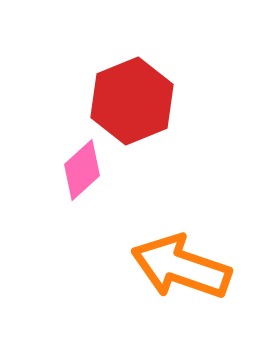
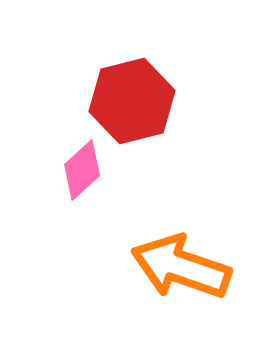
red hexagon: rotated 8 degrees clockwise
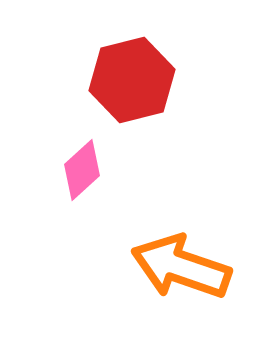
red hexagon: moved 21 px up
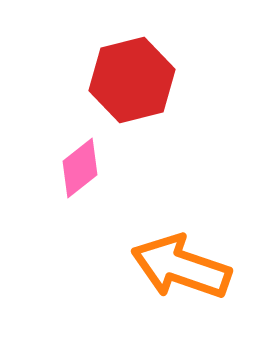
pink diamond: moved 2 px left, 2 px up; rotated 4 degrees clockwise
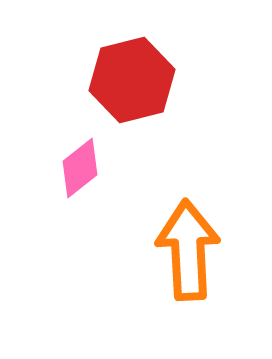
orange arrow: moved 7 px right, 17 px up; rotated 68 degrees clockwise
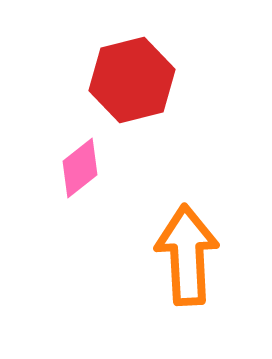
orange arrow: moved 1 px left, 5 px down
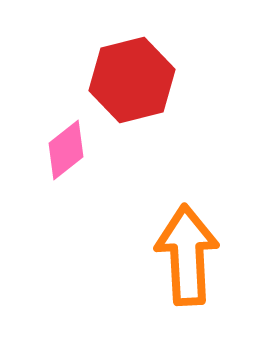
pink diamond: moved 14 px left, 18 px up
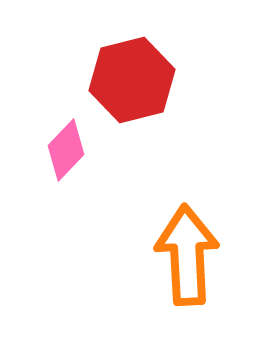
pink diamond: rotated 8 degrees counterclockwise
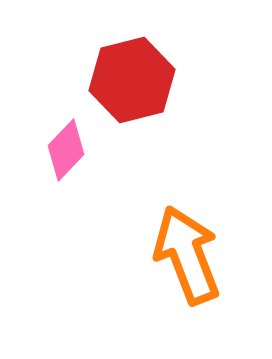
orange arrow: rotated 18 degrees counterclockwise
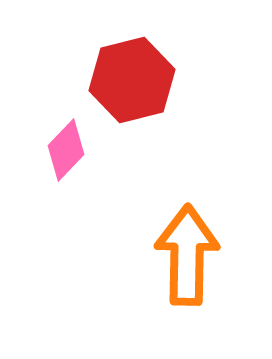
orange arrow: rotated 22 degrees clockwise
